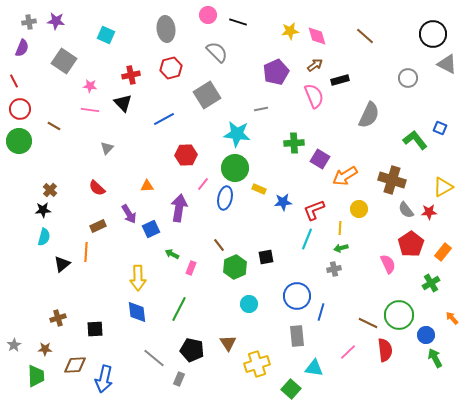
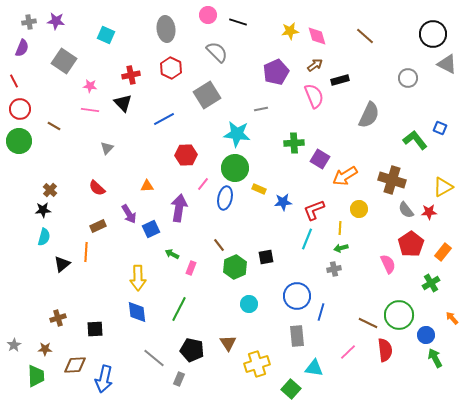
red hexagon at (171, 68): rotated 20 degrees counterclockwise
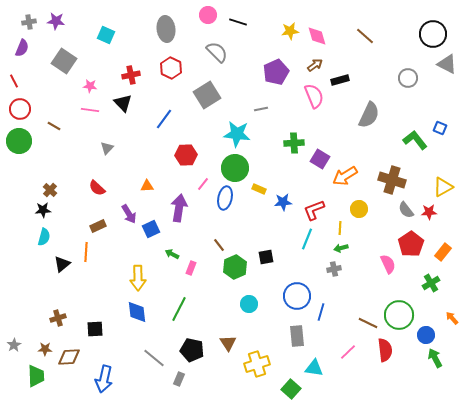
blue line at (164, 119): rotated 25 degrees counterclockwise
brown diamond at (75, 365): moved 6 px left, 8 px up
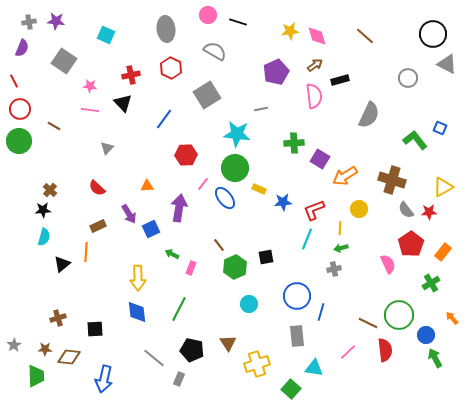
gray semicircle at (217, 52): moved 2 px left, 1 px up; rotated 15 degrees counterclockwise
pink semicircle at (314, 96): rotated 15 degrees clockwise
blue ellipse at (225, 198): rotated 50 degrees counterclockwise
brown diamond at (69, 357): rotated 10 degrees clockwise
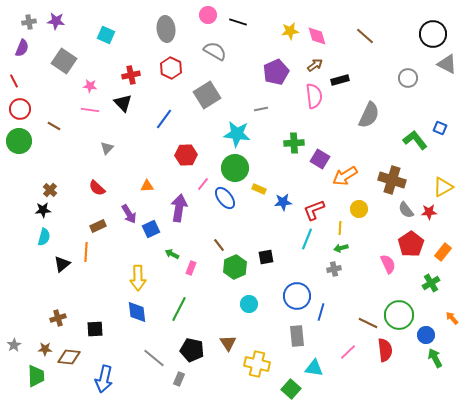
yellow cross at (257, 364): rotated 30 degrees clockwise
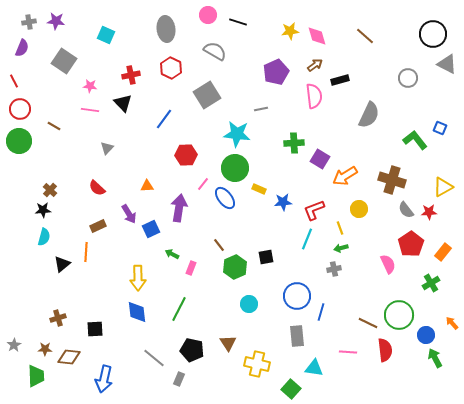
yellow line at (340, 228): rotated 24 degrees counterclockwise
orange arrow at (452, 318): moved 5 px down
pink line at (348, 352): rotated 48 degrees clockwise
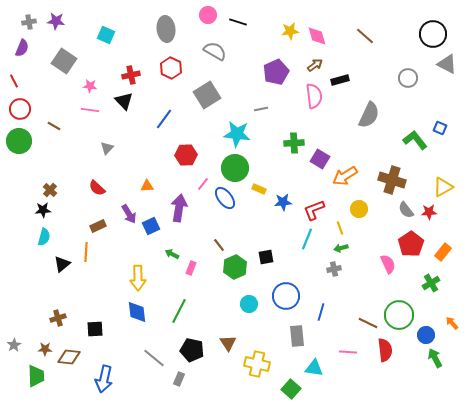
black triangle at (123, 103): moved 1 px right, 2 px up
blue square at (151, 229): moved 3 px up
blue circle at (297, 296): moved 11 px left
green line at (179, 309): moved 2 px down
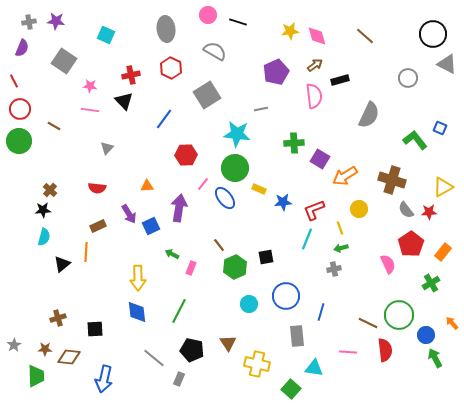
red semicircle at (97, 188): rotated 36 degrees counterclockwise
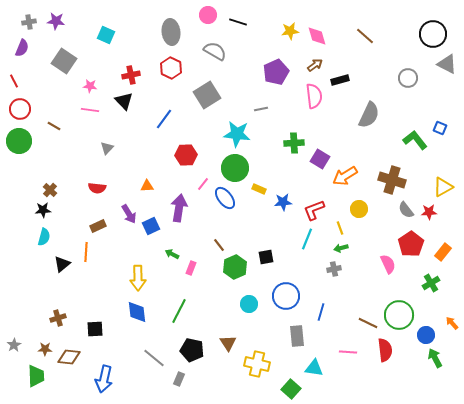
gray ellipse at (166, 29): moved 5 px right, 3 px down
